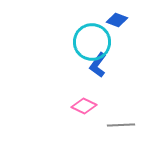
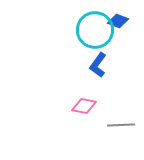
blue diamond: moved 1 px right, 1 px down
cyan circle: moved 3 px right, 12 px up
pink diamond: rotated 15 degrees counterclockwise
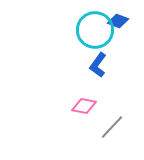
gray line: moved 9 px left, 2 px down; rotated 44 degrees counterclockwise
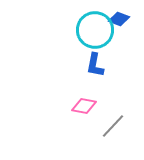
blue diamond: moved 1 px right, 2 px up
blue L-shape: moved 3 px left; rotated 25 degrees counterclockwise
gray line: moved 1 px right, 1 px up
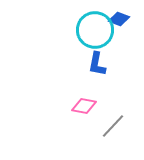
blue L-shape: moved 2 px right, 1 px up
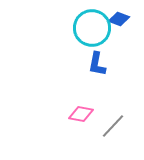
cyan circle: moved 3 px left, 2 px up
pink diamond: moved 3 px left, 8 px down
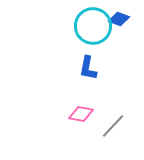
cyan circle: moved 1 px right, 2 px up
blue L-shape: moved 9 px left, 4 px down
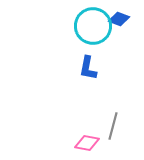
pink diamond: moved 6 px right, 29 px down
gray line: rotated 28 degrees counterclockwise
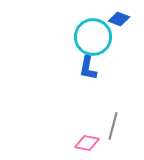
cyan circle: moved 11 px down
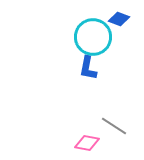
gray line: moved 1 px right; rotated 72 degrees counterclockwise
